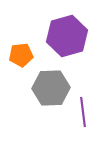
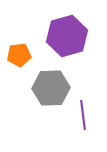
orange pentagon: moved 2 px left
purple line: moved 3 px down
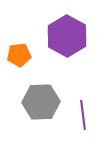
purple hexagon: rotated 15 degrees counterclockwise
gray hexagon: moved 10 px left, 14 px down
